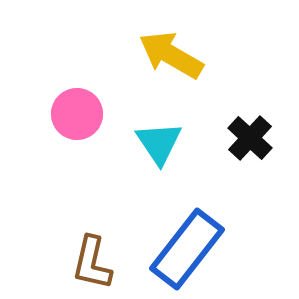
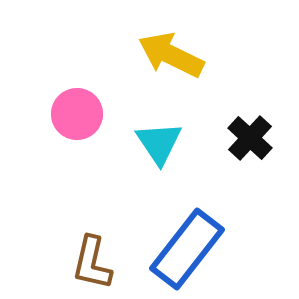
yellow arrow: rotated 4 degrees counterclockwise
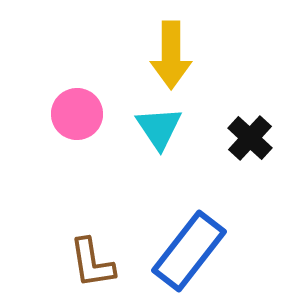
yellow arrow: rotated 116 degrees counterclockwise
cyan triangle: moved 15 px up
blue rectangle: moved 2 px right, 2 px down
brown L-shape: rotated 22 degrees counterclockwise
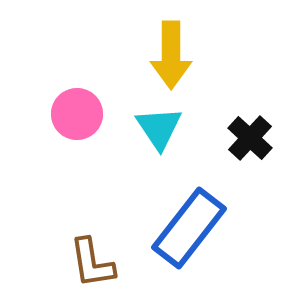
blue rectangle: moved 23 px up
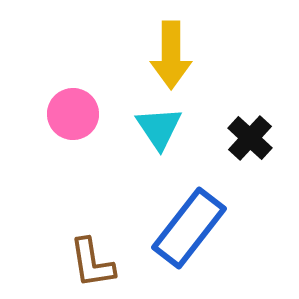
pink circle: moved 4 px left
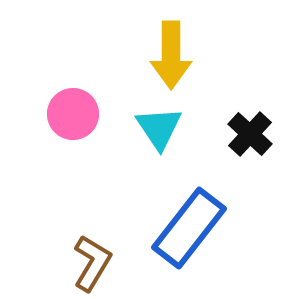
black cross: moved 4 px up
brown L-shape: rotated 140 degrees counterclockwise
